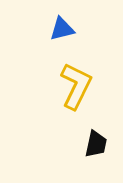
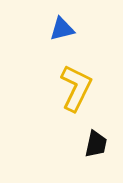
yellow L-shape: moved 2 px down
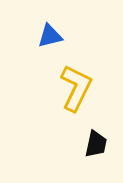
blue triangle: moved 12 px left, 7 px down
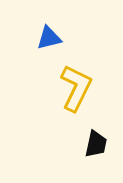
blue triangle: moved 1 px left, 2 px down
